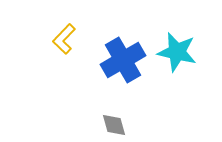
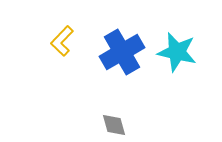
yellow L-shape: moved 2 px left, 2 px down
blue cross: moved 1 px left, 8 px up
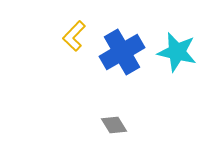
yellow L-shape: moved 12 px right, 5 px up
gray diamond: rotated 16 degrees counterclockwise
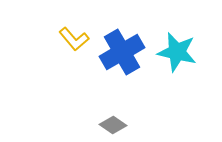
yellow L-shape: moved 3 px down; rotated 84 degrees counterclockwise
gray diamond: moved 1 px left; rotated 24 degrees counterclockwise
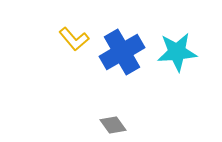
cyan star: rotated 18 degrees counterclockwise
gray diamond: rotated 20 degrees clockwise
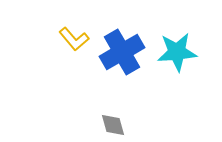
gray diamond: rotated 20 degrees clockwise
